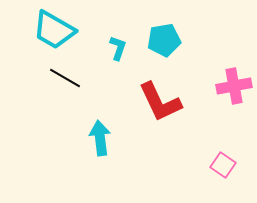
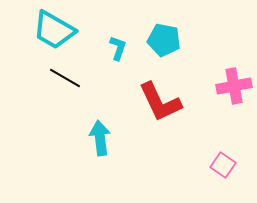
cyan pentagon: rotated 20 degrees clockwise
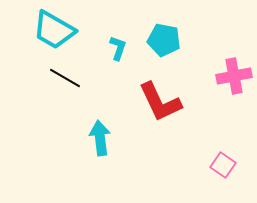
pink cross: moved 10 px up
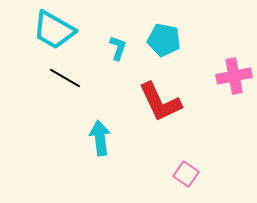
pink square: moved 37 px left, 9 px down
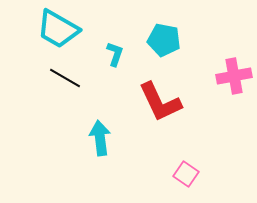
cyan trapezoid: moved 4 px right, 1 px up
cyan L-shape: moved 3 px left, 6 px down
